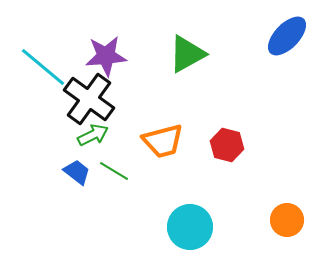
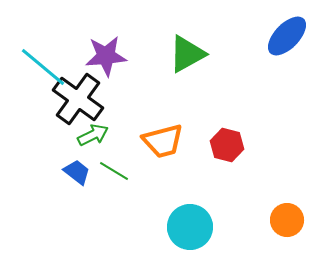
black cross: moved 11 px left
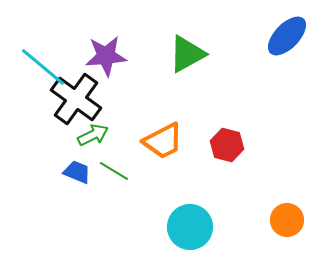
black cross: moved 2 px left
orange trapezoid: rotated 12 degrees counterclockwise
blue trapezoid: rotated 16 degrees counterclockwise
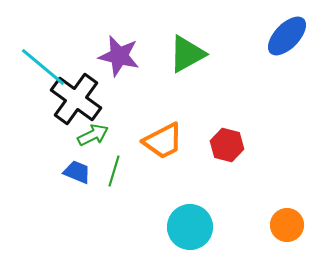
purple star: moved 13 px right; rotated 18 degrees clockwise
green line: rotated 76 degrees clockwise
orange circle: moved 5 px down
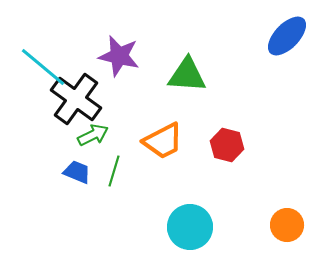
green triangle: moved 21 px down; rotated 33 degrees clockwise
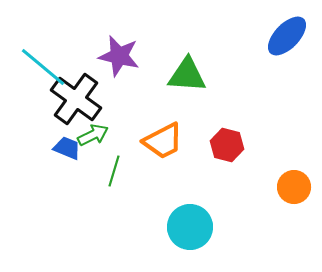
blue trapezoid: moved 10 px left, 24 px up
orange circle: moved 7 px right, 38 px up
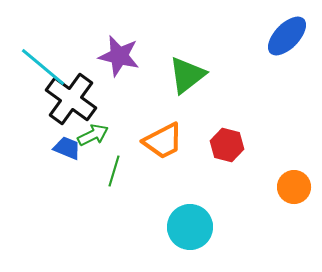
green triangle: rotated 42 degrees counterclockwise
black cross: moved 5 px left
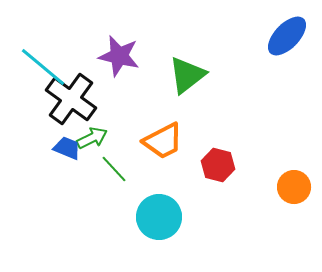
green arrow: moved 1 px left, 3 px down
red hexagon: moved 9 px left, 20 px down
green line: moved 2 px up; rotated 60 degrees counterclockwise
cyan circle: moved 31 px left, 10 px up
